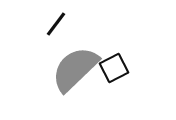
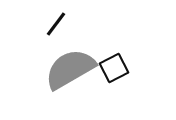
gray semicircle: moved 5 px left; rotated 14 degrees clockwise
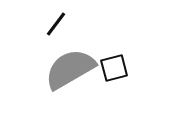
black square: rotated 12 degrees clockwise
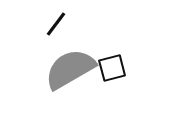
black square: moved 2 px left
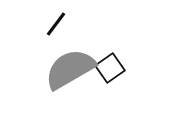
black square: moved 2 px left; rotated 20 degrees counterclockwise
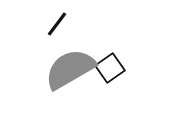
black line: moved 1 px right
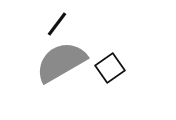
gray semicircle: moved 9 px left, 7 px up
